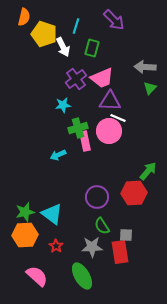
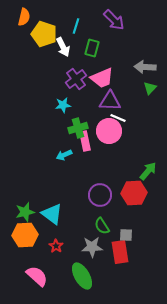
cyan arrow: moved 6 px right
purple circle: moved 3 px right, 2 px up
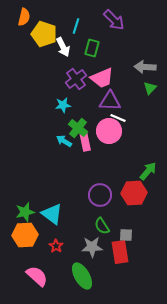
green cross: rotated 36 degrees counterclockwise
cyan arrow: moved 14 px up; rotated 56 degrees clockwise
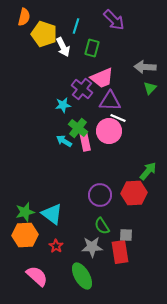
purple cross: moved 6 px right, 10 px down; rotated 15 degrees counterclockwise
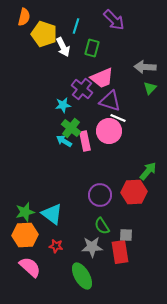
purple triangle: rotated 15 degrees clockwise
green cross: moved 7 px left
red hexagon: moved 1 px up
red star: rotated 24 degrees counterclockwise
pink semicircle: moved 7 px left, 9 px up
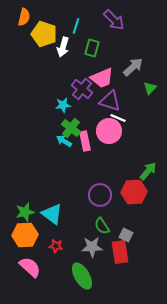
white arrow: rotated 42 degrees clockwise
gray arrow: moved 12 px left; rotated 135 degrees clockwise
gray square: rotated 24 degrees clockwise
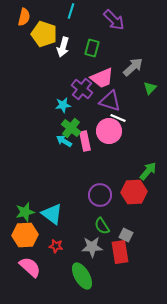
cyan line: moved 5 px left, 15 px up
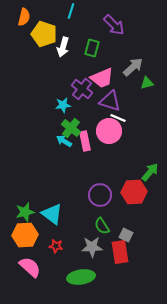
purple arrow: moved 5 px down
green triangle: moved 3 px left, 5 px up; rotated 32 degrees clockwise
green arrow: moved 2 px right, 1 px down
green ellipse: moved 1 px left, 1 px down; rotated 68 degrees counterclockwise
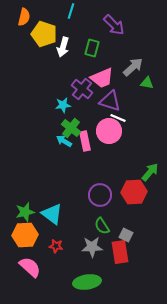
green triangle: rotated 24 degrees clockwise
green ellipse: moved 6 px right, 5 px down
